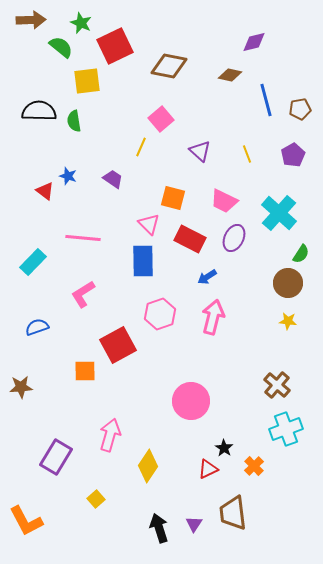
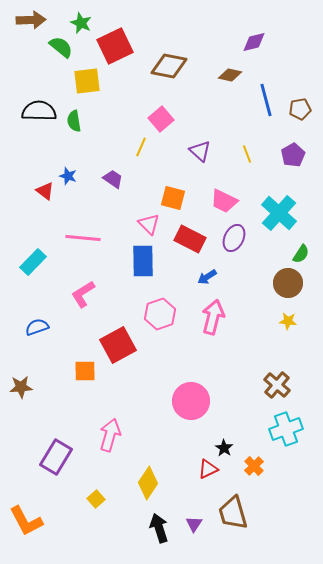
yellow diamond at (148, 466): moved 17 px down
brown trapezoid at (233, 513): rotated 9 degrees counterclockwise
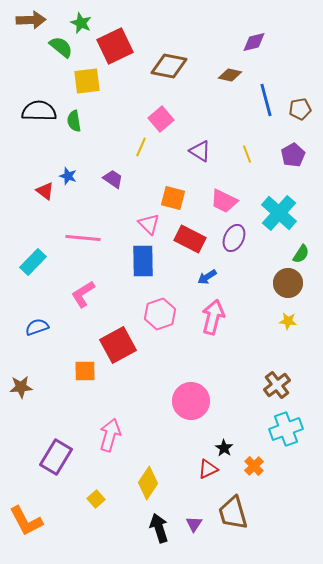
purple triangle at (200, 151): rotated 10 degrees counterclockwise
brown cross at (277, 385): rotated 12 degrees clockwise
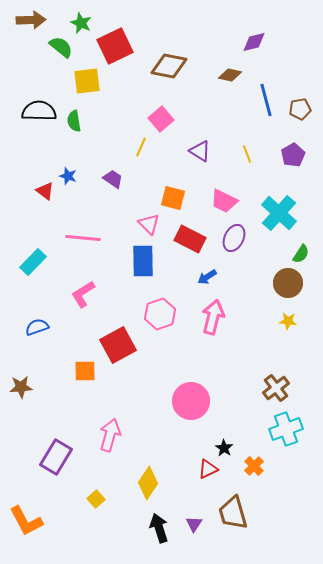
brown cross at (277, 385): moved 1 px left, 3 px down
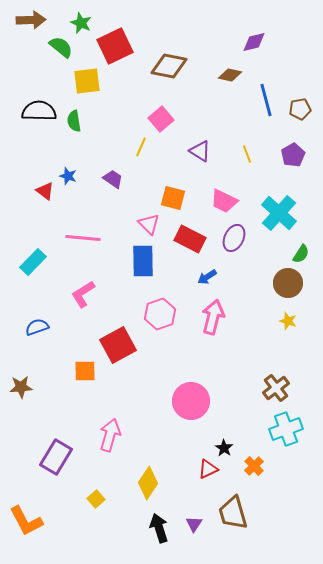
yellow star at (288, 321): rotated 12 degrees clockwise
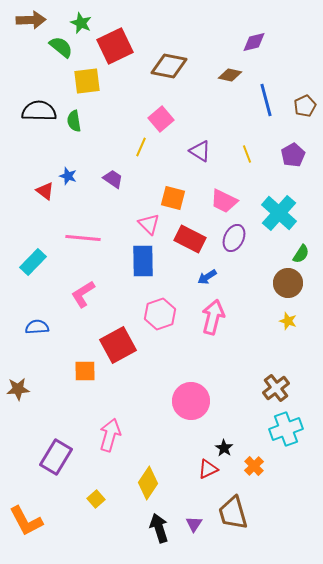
brown pentagon at (300, 109): moved 5 px right, 3 px up; rotated 15 degrees counterclockwise
blue semicircle at (37, 327): rotated 15 degrees clockwise
brown star at (21, 387): moved 3 px left, 2 px down
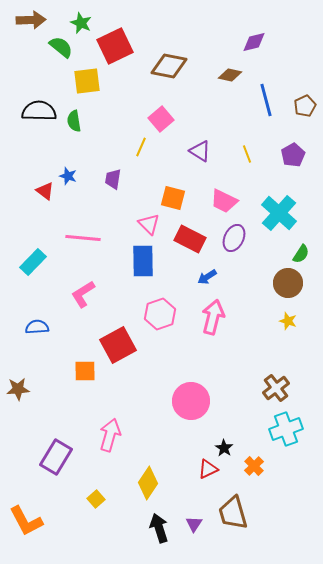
purple trapezoid at (113, 179): rotated 115 degrees counterclockwise
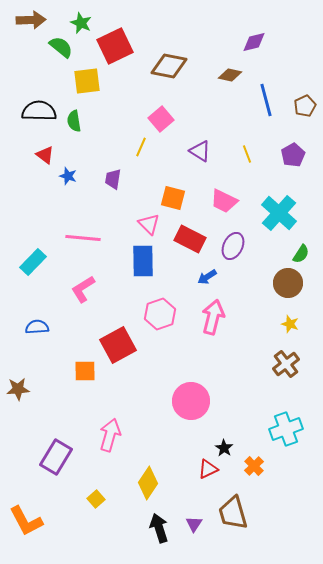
red triangle at (45, 191): moved 36 px up
purple ellipse at (234, 238): moved 1 px left, 8 px down
pink L-shape at (83, 294): moved 5 px up
yellow star at (288, 321): moved 2 px right, 3 px down
brown cross at (276, 388): moved 10 px right, 24 px up
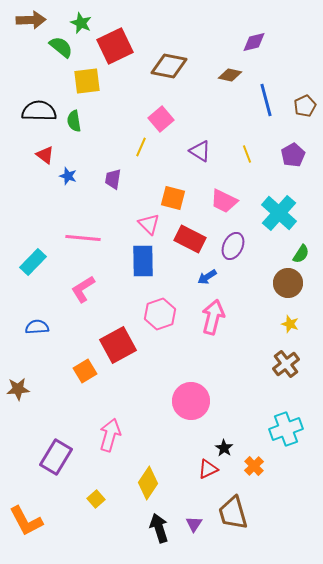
orange square at (85, 371): rotated 30 degrees counterclockwise
